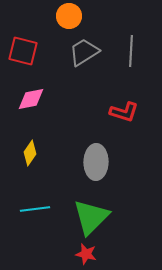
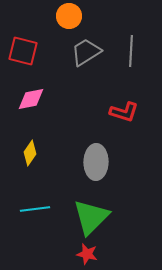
gray trapezoid: moved 2 px right
red star: moved 1 px right
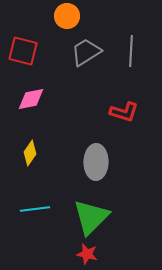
orange circle: moved 2 px left
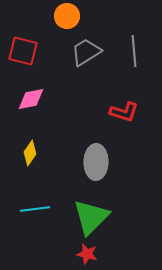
gray line: moved 3 px right; rotated 8 degrees counterclockwise
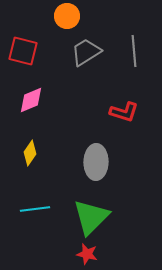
pink diamond: moved 1 px down; rotated 12 degrees counterclockwise
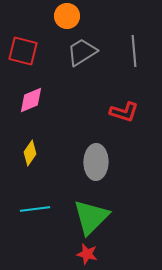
gray trapezoid: moved 4 px left
